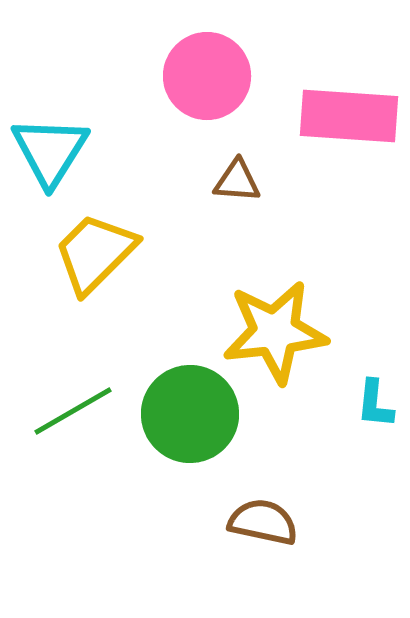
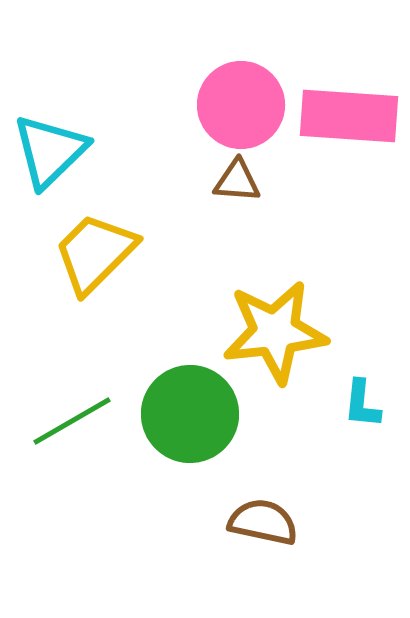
pink circle: moved 34 px right, 29 px down
cyan triangle: rotated 14 degrees clockwise
cyan L-shape: moved 13 px left
green line: moved 1 px left, 10 px down
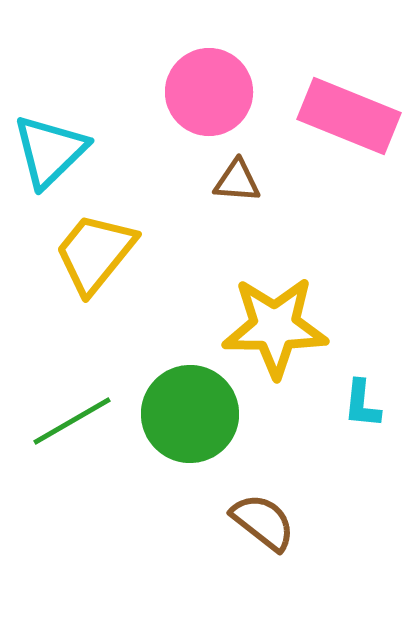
pink circle: moved 32 px left, 13 px up
pink rectangle: rotated 18 degrees clockwise
yellow trapezoid: rotated 6 degrees counterclockwise
yellow star: moved 5 px up; rotated 6 degrees clockwise
brown semicircle: rotated 26 degrees clockwise
